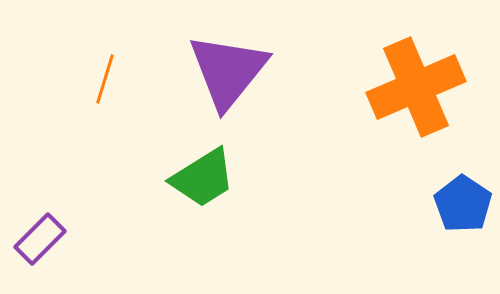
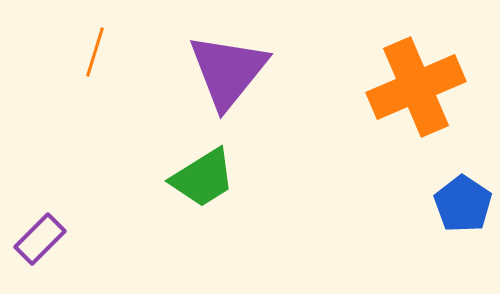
orange line: moved 10 px left, 27 px up
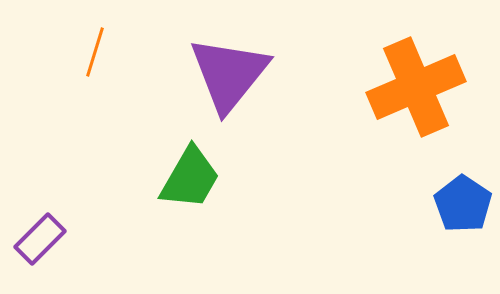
purple triangle: moved 1 px right, 3 px down
green trapezoid: moved 13 px left; rotated 28 degrees counterclockwise
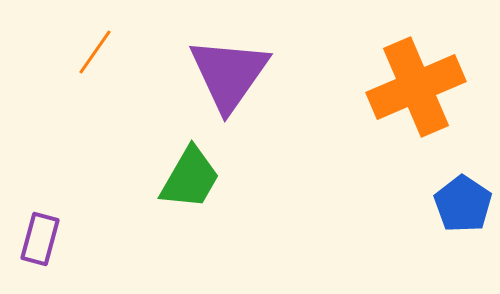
orange line: rotated 18 degrees clockwise
purple triangle: rotated 4 degrees counterclockwise
purple rectangle: rotated 30 degrees counterclockwise
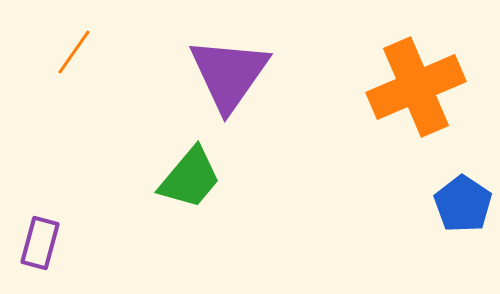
orange line: moved 21 px left
green trapezoid: rotated 10 degrees clockwise
purple rectangle: moved 4 px down
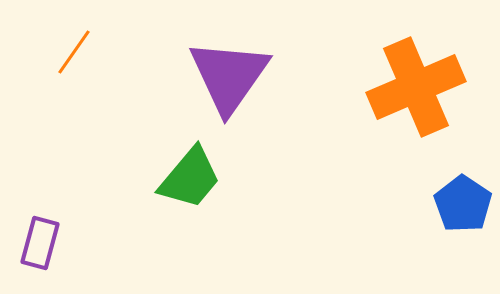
purple triangle: moved 2 px down
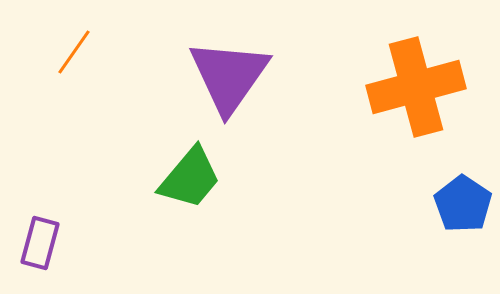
orange cross: rotated 8 degrees clockwise
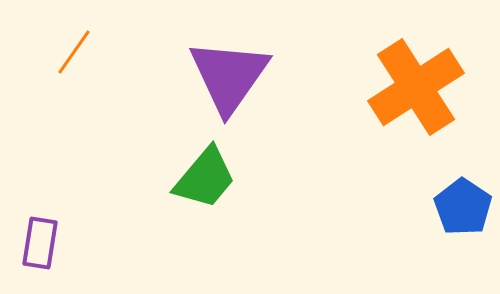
orange cross: rotated 18 degrees counterclockwise
green trapezoid: moved 15 px right
blue pentagon: moved 3 px down
purple rectangle: rotated 6 degrees counterclockwise
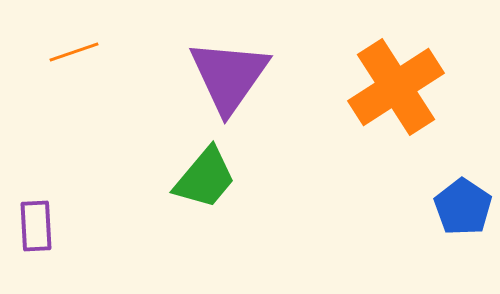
orange line: rotated 36 degrees clockwise
orange cross: moved 20 px left
purple rectangle: moved 4 px left, 17 px up; rotated 12 degrees counterclockwise
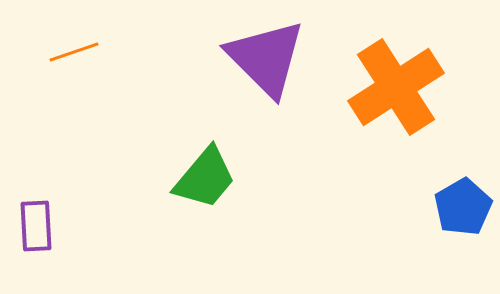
purple triangle: moved 37 px right, 18 px up; rotated 20 degrees counterclockwise
blue pentagon: rotated 8 degrees clockwise
